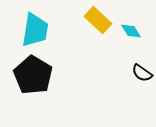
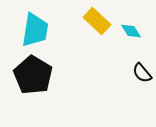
yellow rectangle: moved 1 px left, 1 px down
black semicircle: rotated 15 degrees clockwise
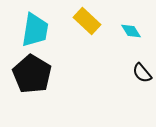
yellow rectangle: moved 10 px left
black pentagon: moved 1 px left, 1 px up
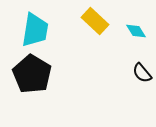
yellow rectangle: moved 8 px right
cyan diamond: moved 5 px right
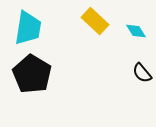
cyan trapezoid: moved 7 px left, 2 px up
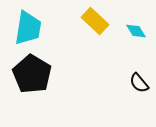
black semicircle: moved 3 px left, 10 px down
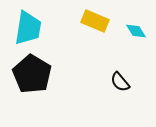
yellow rectangle: rotated 20 degrees counterclockwise
black semicircle: moved 19 px left, 1 px up
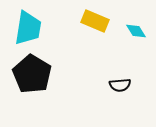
black semicircle: moved 3 px down; rotated 55 degrees counterclockwise
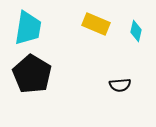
yellow rectangle: moved 1 px right, 3 px down
cyan diamond: rotated 45 degrees clockwise
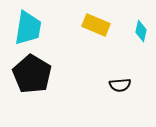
yellow rectangle: moved 1 px down
cyan diamond: moved 5 px right
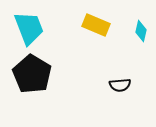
cyan trapezoid: moved 1 px right; rotated 30 degrees counterclockwise
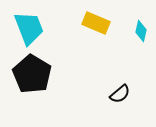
yellow rectangle: moved 2 px up
black semicircle: moved 9 px down; rotated 35 degrees counterclockwise
